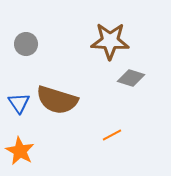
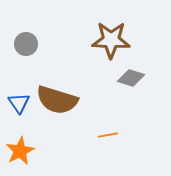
brown star: moved 1 px right, 1 px up
orange line: moved 4 px left; rotated 18 degrees clockwise
orange star: rotated 16 degrees clockwise
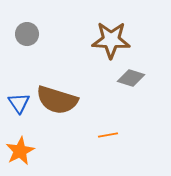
gray circle: moved 1 px right, 10 px up
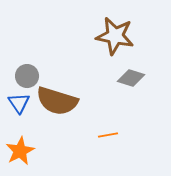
gray circle: moved 42 px down
brown star: moved 4 px right, 4 px up; rotated 9 degrees clockwise
brown semicircle: moved 1 px down
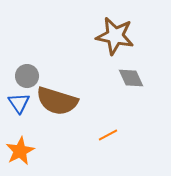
gray diamond: rotated 48 degrees clockwise
orange line: rotated 18 degrees counterclockwise
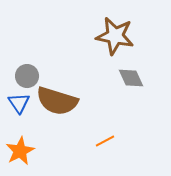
orange line: moved 3 px left, 6 px down
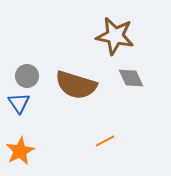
brown semicircle: moved 19 px right, 16 px up
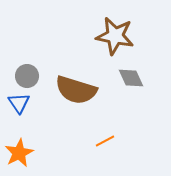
brown semicircle: moved 5 px down
orange star: moved 1 px left, 2 px down
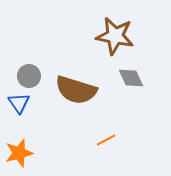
gray circle: moved 2 px right
orange line: moved 1 px right, 1 px up
orange star: rotated 12 degrees clockwise
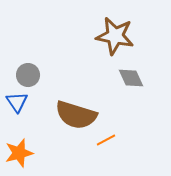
gray circle: moved 1 px left, 1 px up
brown semicircle: moved 25 px down
blue triangle: moved 2 px left, 1 px up
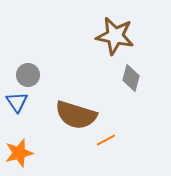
gray diamond: rotated 40 degrees clockwise
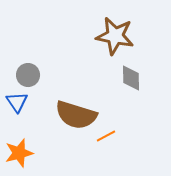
gray diamond: rotated 16 degrees counterclockwise
orange line: moved 4 px up
